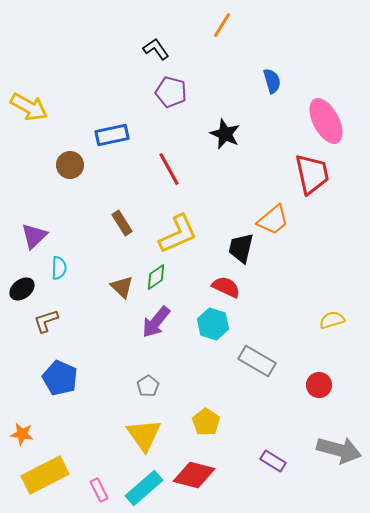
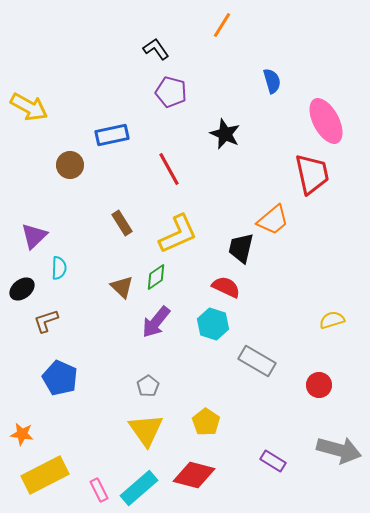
yellow triangle: moved 2 px right, 5 px up
cyan rectangle: moved 5 px left
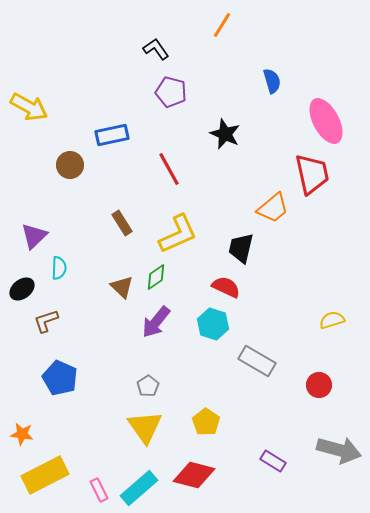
orange trapezoid: moved 12 px up
yellow triangle: moved 1 px left, 3 px up
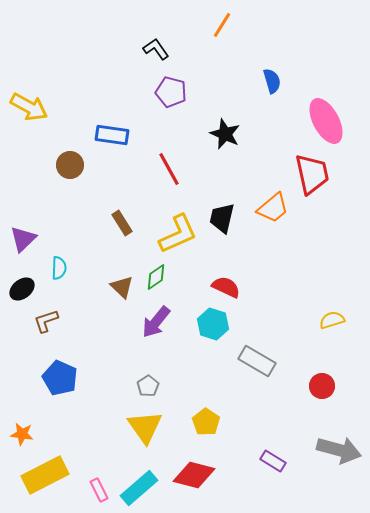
blue rectangle: rotated 20 degrees clockwise
purple triangle: moved 11 px left, 3 px down
black trapezoid: moved 19 px left, 30 px up
red circle: moved 3 px right, 1 px down
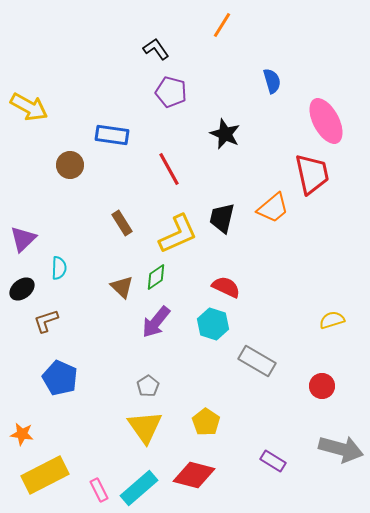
gray arrow: moved 2 px right, 1 px up
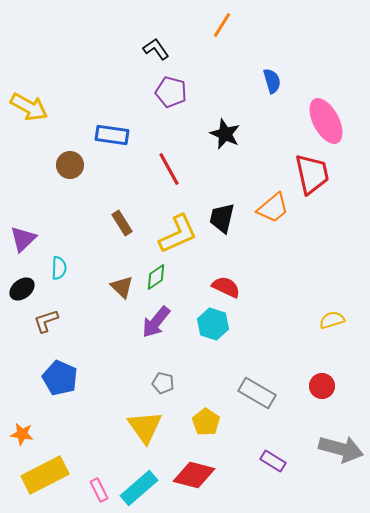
gray rectangle: moved 32 px down
gray pentagon: moved 15 px right, 3 px up; rotated 25 degrees counterclockwise
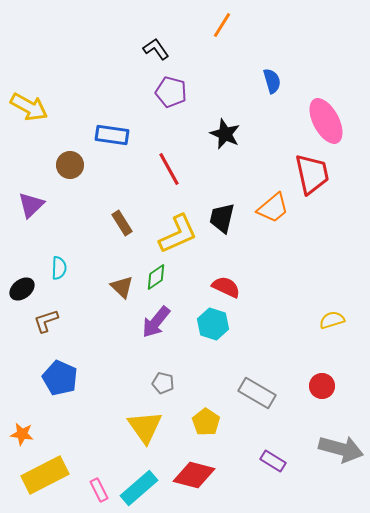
purple triangle: moved 8 px right, 34 px up
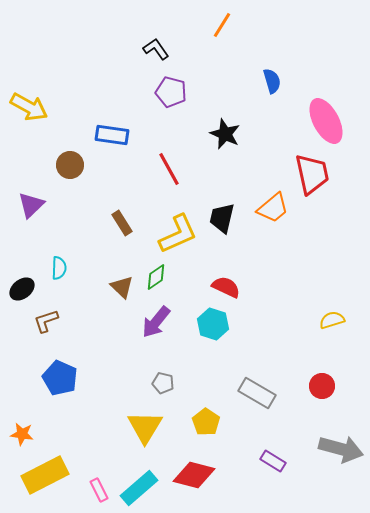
yellow triangle: rotated 6 degrees clockwise
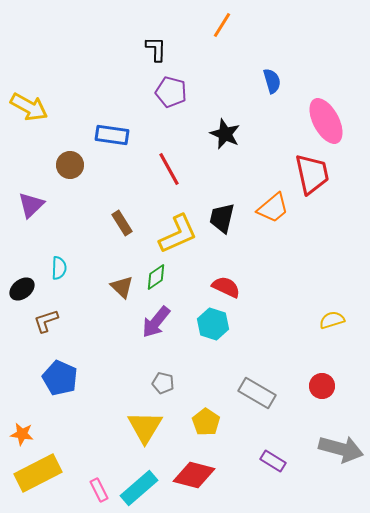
black L-shape: rotated 36 degrees clockwise
yellow rectangle: moved 7 px left, 2 px up
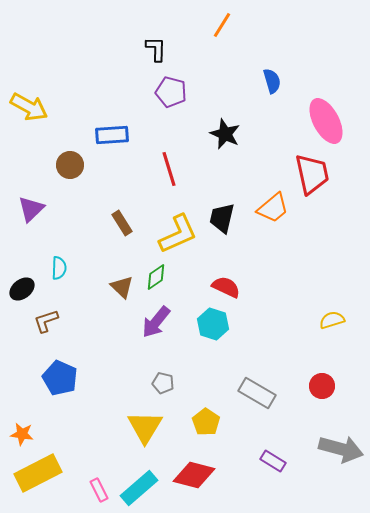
blue rectangle: rotated 12 degrees counterclockwise
red line: rotated 12 degrees clockwise
purple triangle: moved 4 px down
